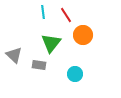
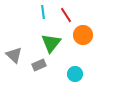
gray rectangle: rotated 32 degrees counterclockwise
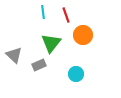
red line: rotated 14 degrees clockwise
cyan circle: moved 1 px right
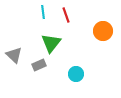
orange circle: moved 20 px right, 4 px up
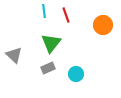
cyan line: moved 1 px right, 1 px up
orange circle: moved 6 px up
gray rectangle: moved 9 px right, 3 px down
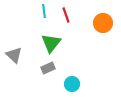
orange circle: moved 2 px up
cyan circle: moved 4 px left, 10 px down
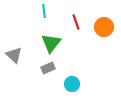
red line: moved 10 px right, 7 px down
orange circle: moved 1 px right, 4 px down
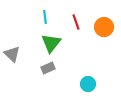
cyan line: moved 1 px right, 6 px down
gray triangle: moved 2 px left, 1 px up
cyan circle: moved 16 px right
